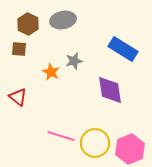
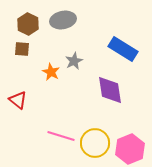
brown square: moved 3 px right
gray star: rotated 12 degrees counterclockwise
red triangle: moved 3 px down
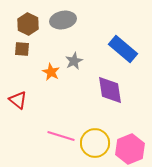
blue rectangle: rotated 8 degrees clockwise
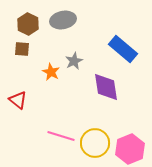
purple diamond: moved 4 px left, 3 px up
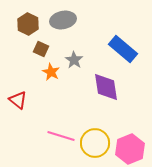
brown square: moved 19 px right; rotated 21 degrees clockwise
gray star: moved 1 px up; rotated 12 degrees counterclockwise
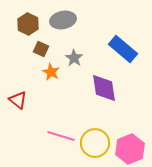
gray star: moved 2 px up
purple diamond: moved 2 px left, 1 px down
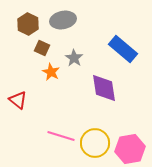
brown square: moved 1 px right, 1 px up
pink hexagon: rotated 12 degrees clockwise
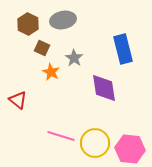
blue rectangle: rotated 36 degrees clockwise
pink hexagon: rotated 16 degrees clockwise
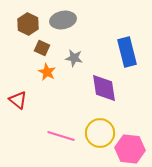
blue rectangle: moved 4 px right, 3 px down
gray star: rotated 24 degrees counterclockwise
orange star: moved 4 px left
yellow circle: moved 5 px right, 10 px up
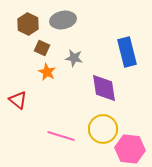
yellow circle: moved 3 px right, 4 px up
